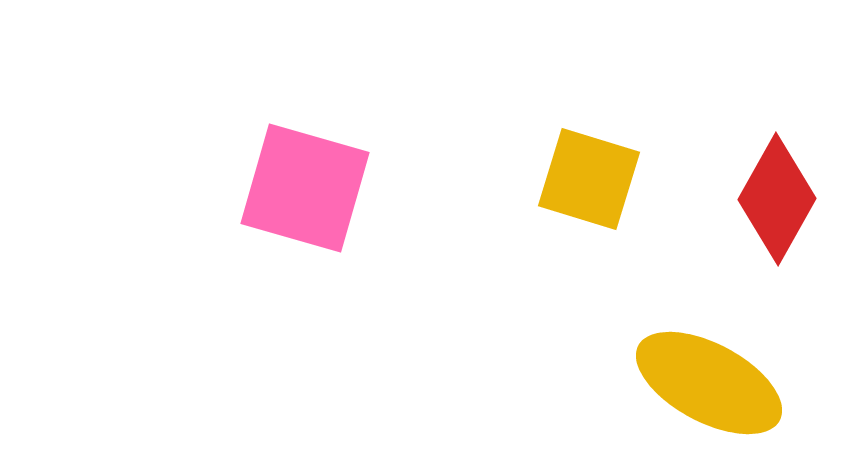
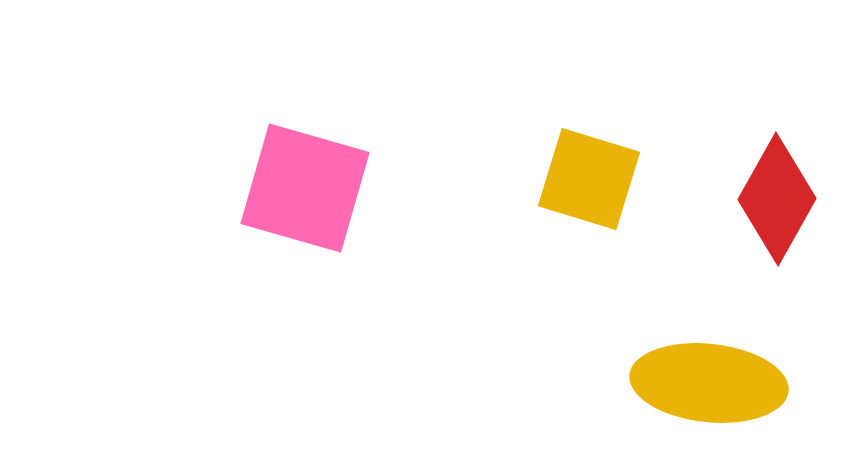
yellow ellipse: rotated 22 degrees counterclockwise
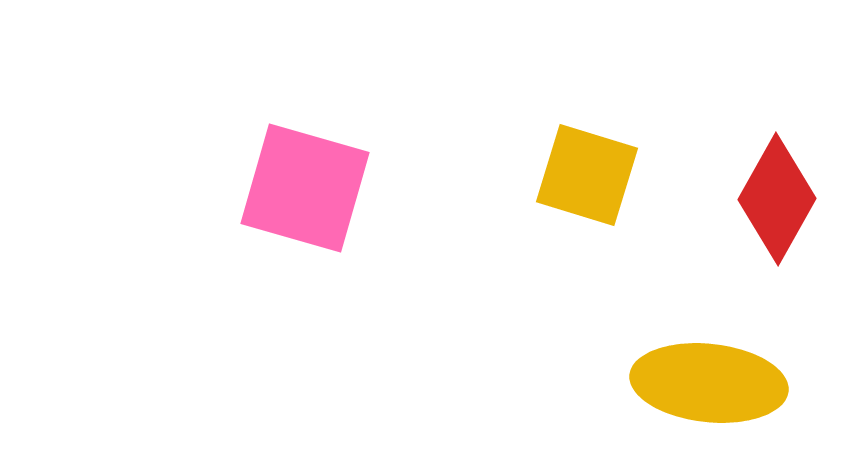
yellow square: moved 2 px left, 4 px up
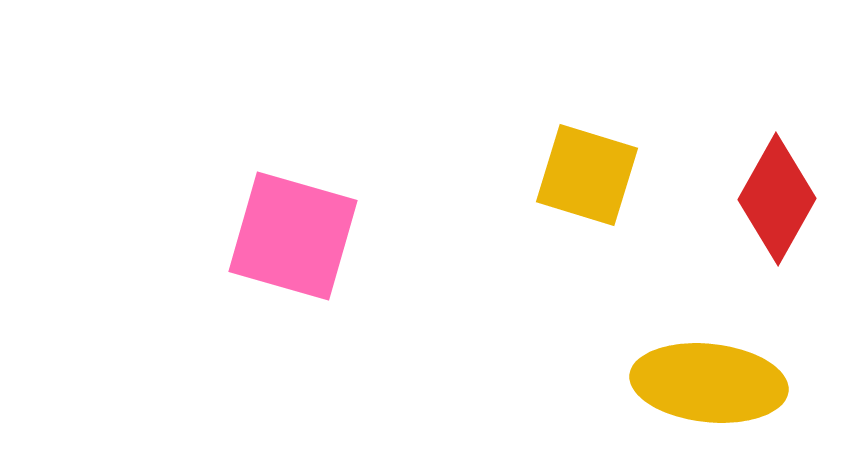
pink square: moved 12 px left, 48 px down
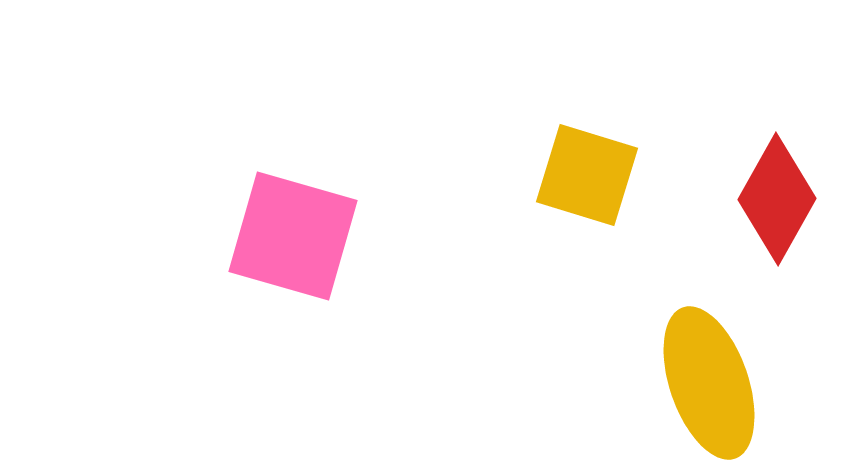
yellow ellipse: rotated 65 degrees clockwise
